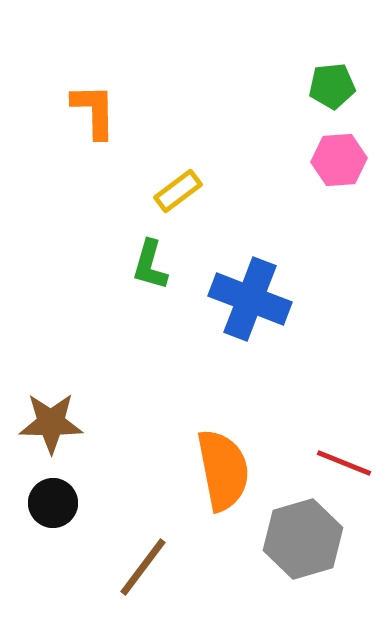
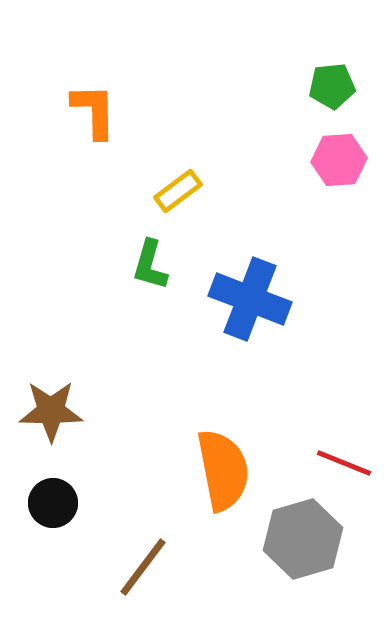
brown star: moved 12 px up
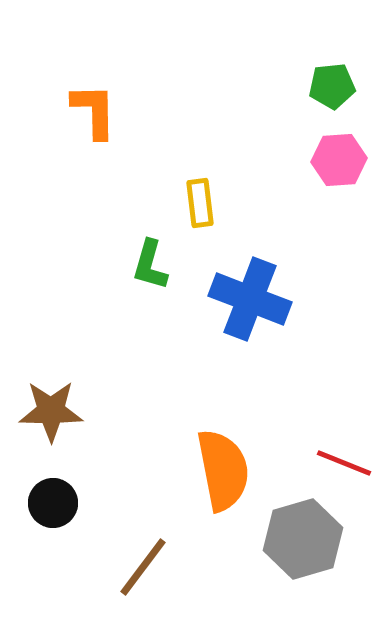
yellow rectangle: moved 22 px right, 12 px down; rotated 60 degrees counterclockwise
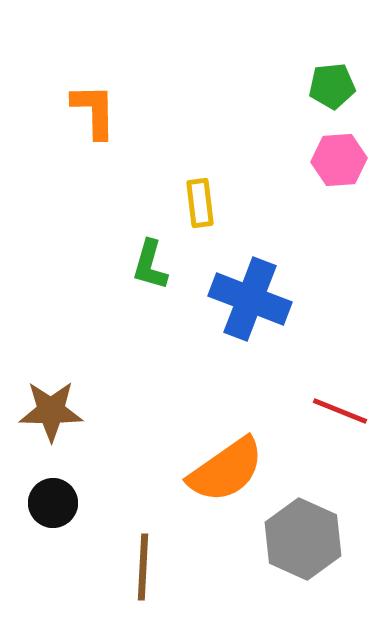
red line: moved 4 px left, 52 px up
orange semicircle: moved 3 px right; rotated 66 degrees clockwise
gray hexagon: rotated 20 degrees counterclockwise
brown line: rotated 34 degrees counterclockwise
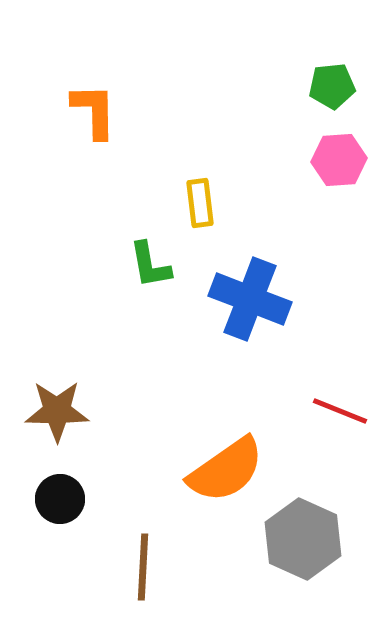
green L-shape: rotated 26 degrees counterclockwise
brown star: moved 6 px right
black circle: moved 7 px right, 4 px up
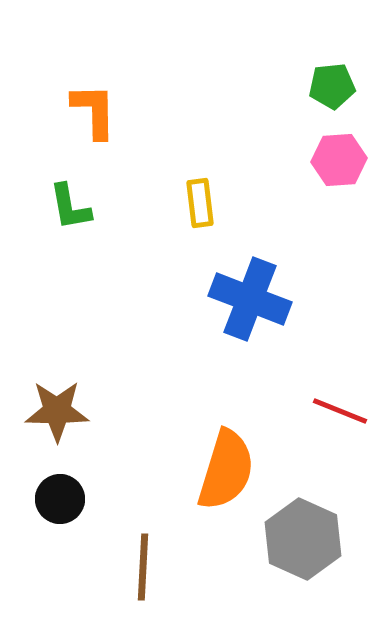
green L-shape: moved 80 px left, 58 px up
orange semicircle: rotated 38 degrees counterclockwise
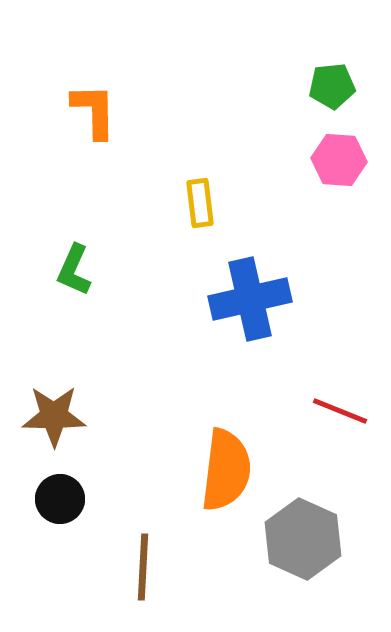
pink hexagon: rotated 8 degrees clockwise
green L-shape: moved 4 px right, 63 px down; rotated 34 degrees clockwise
blue cross: rotated 34 degrees counterclockwise
brown star: moved 3 px left, 5 px down
orange semicircle: rotated 10 degrees counterclockwise
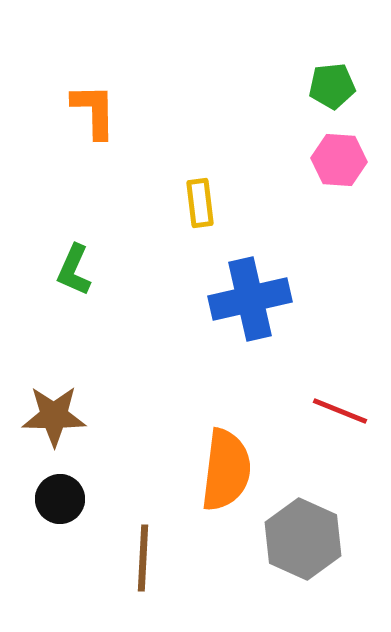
brown line: moved 9 px up
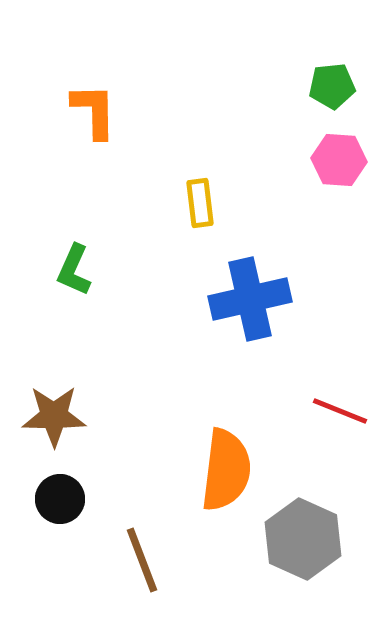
brown line: moved 1 px left, 2 px down; rotated 24 degrees counterclockwise
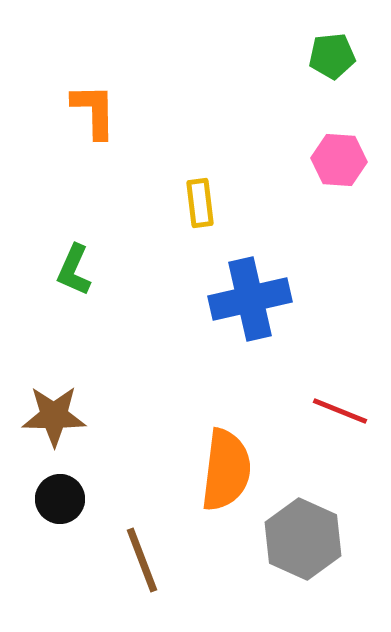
green pentagon: moved 30 px up
